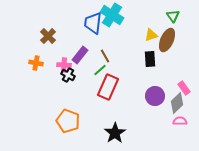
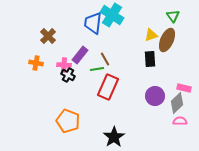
brown line: moved 3 px down
green line: moved 3 px left, 1 px up; rotated 32 degrees clockwise
pink rectangle: rotated 40 degrees counterclockwise
black star: moved 1 px left, 4 px down
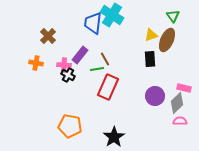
orange pentagon: moved 2 px right, 5 px down; rotated 10 degrees counterclockwise
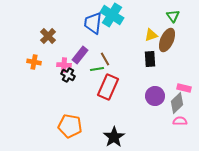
orange cross: moved 2 px left, 1 px up
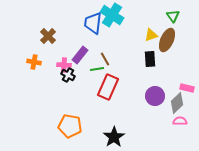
pink rectangle: moved 3 px right
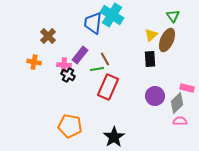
yellow triangle: rotated 24 degrees counterclockwise
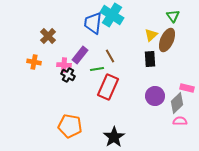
brown line: moved 5 px right, 3 px up
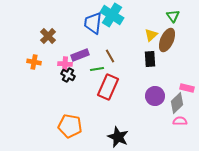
purple rectangle: rotated 30 degrees clockwise
pink cross: moved 1 px right, 1 px up
black star: moved 4 px right; rotated 15 degrees counterclockwise
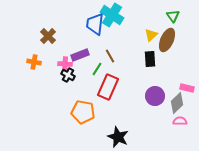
blue trapezoid: moved 2 px right, 1 px down
green line: rotated 48 degrees counterclockwise
orange pentagon: moved 13 px right, 14 px up
